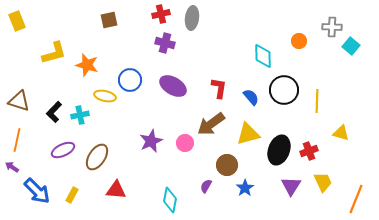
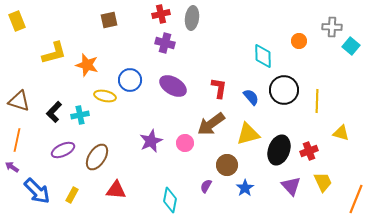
purple triangle at (291, 186): rotated 15 degrees counterclockwise
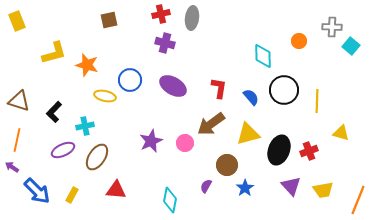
cyan cross at (80, 115): moved 5 px right, 11 px down
yellow trapezoid at (323, 182): moved 8 px down; rotated 105 degrees clockwise
orange line at (356, 199): moved 2 px right, 1 px down
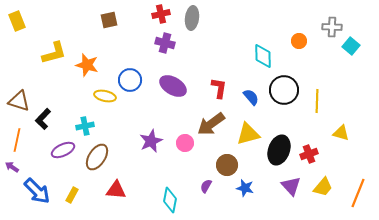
black L-shape at (54, 112): moved 11 px left, 7 px down
red cross at (309, 151): moved 3 px down
blue star at (245, 188): rotated 24 degrees counterclockwise
yellow trapezoid at (323, 190): moved 3 px up; rotated 40 degrees counterclockwise
orange line at (358, 200): moved 7 px up
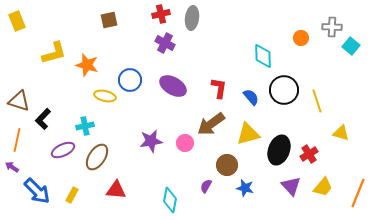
orange circle at (299, 41): moved 2 px right, 3 px up
purple cross at (165, 43): rotated 12 degrees clockwise
yellow line at (317, 101): rotated 20 degrees counterclockwise
purple star at (151, 141): rotated 15 degrees clockwise
red cross at (309, 154): rotated 12 degrees counterclockwise
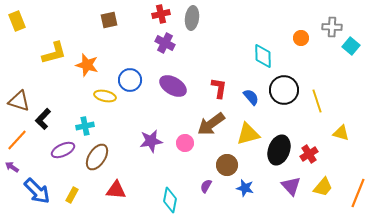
orange line at (17, 140): rotated 30 degrees clockwise
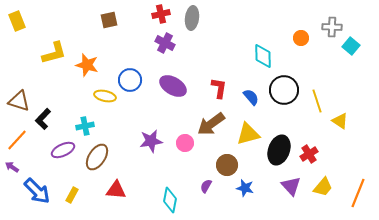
yellow triangle at (341, 133): moved 1 px left, 12 px up; rotated 18 degrees clockwise
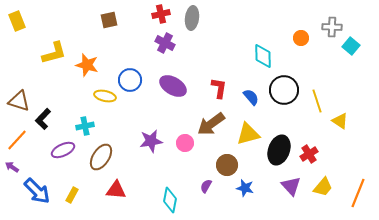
brown ellipse at (97, 157): moved 4 px right
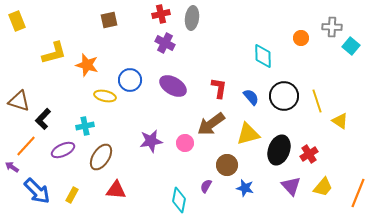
black circle at (284, 90): moved 6 px down
orange line at (17, 140): moved 9 px right, 6 px down
cyan diamond at (170, 200): moved 9 px right
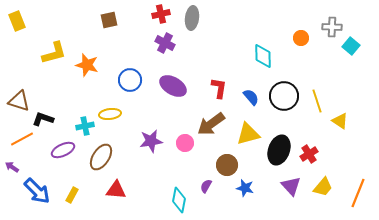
yellow ellipse at (105, 96): moved 5 px right, 18 px down; rotated 20 degrees counterclockwise
black L-shape at (43, 119): rotated 65 degrees clockwise
orange line at (26, 146): moved 4 px left, 7 px up; rotated 20 degrees clockwise
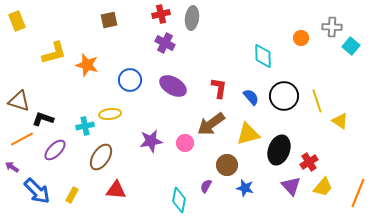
purple ellipse at (63, 150): moved 8 px left; rotated 20 degrees counterclockwise
red cross at (309, 154): moved 8 px down
